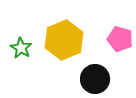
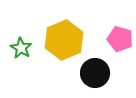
black circle: moved 6 px up
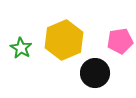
pink pentagon: moved 2 px down; rotated 25 degrees counterclockwise
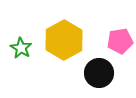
yellow hexagon: rotated 6 degrees counterclockwise
black circle: moved 4 px right
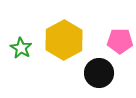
pink pentagon: rotated 10 degrees clockwise
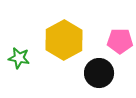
green star: moved 2 px left, 10 px down; rotated 20 degrees counterclockwise
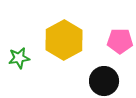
green star: rotated 20 degrees counterclockwise
black circle: moved 5 px right, 8 px down
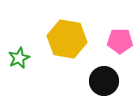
yellow hexagon: moved 3 px right, 1 px up; rotated 21 degrees counterclockwise
green star: rotated 15 degrees counterclockwise
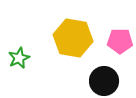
yellow hexagon: moved 6 px right, 1 px up
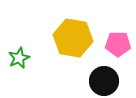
pink pentagon: moved 2 px left, 3 px down
